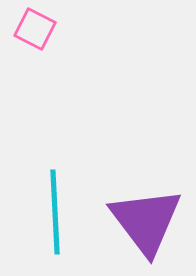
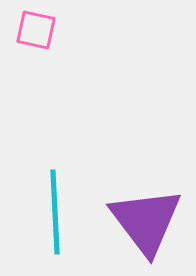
pink square: moved 1 px right, 1 px down; rotated 15 degrees counterclockwise
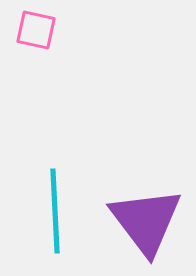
cyan line: moved 1 px up
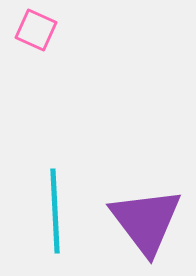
pink square: rotated 12 degrees clockwise
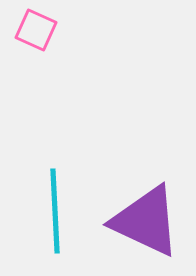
purple triangle: rotated 28 degrees counterclockwise
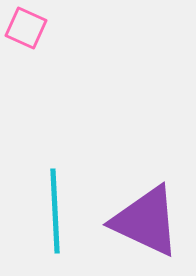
pink square: moved 10 px left, 2 px up
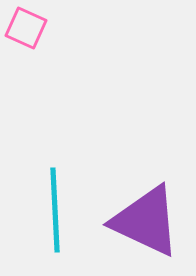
cyan line: moved 1 px up
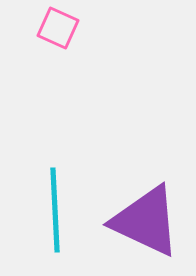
pink square: moved 32 px right
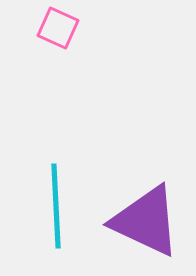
cyan line: moved 1 px right, 4 px up
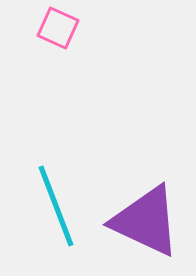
cyan line: rotated 18 degrees counterclockwise
